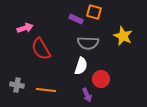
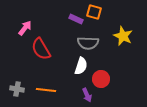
pink arrow: rotated 35 degrees counterclockwise
gray cross: moved 4 px down
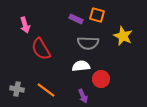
orange square: moved 3 px right, 3 px down
pink arrow: moved 3 px up; rotated 126 degrees clockwise
white semicircle: rotated 114 degrees counterclockwise
orange line: rotated 30 degrees clockwise
purple arrow: moved 4 px left, 1 px down
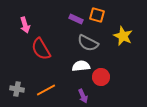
gray semicircle: rotated 25 degrees clockwise
red circle: moved 2 px up
orange line: rotated 66 degrees counterclockwise
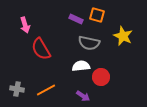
gray semicircle: moved 1 px right; rotated 15 degrees counterclockwise
purple arrow: rotated 32 degrees counterclockwise
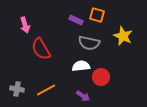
purple rectangle: moved 1 px down
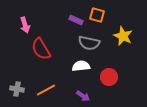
red circle: moved 8 px right
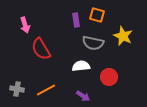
purple rectangle: rotated 56 degrees clockwise
gray semicircle: moved 4 px right
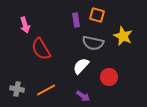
white semicircle: rotated 42 degrees counterclockwise
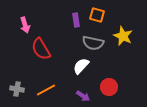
red circle: moved 10 px down
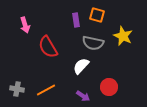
red semicircle: moved 7 px right, 2 px up
